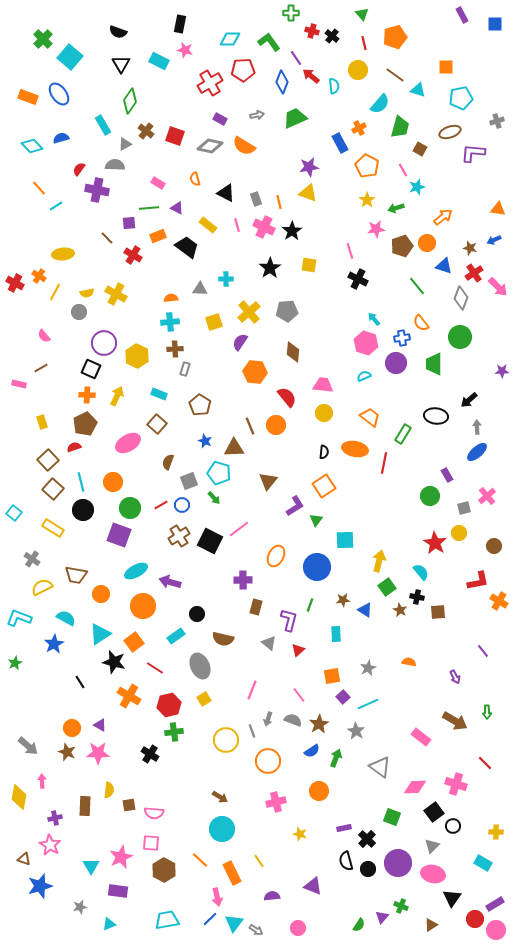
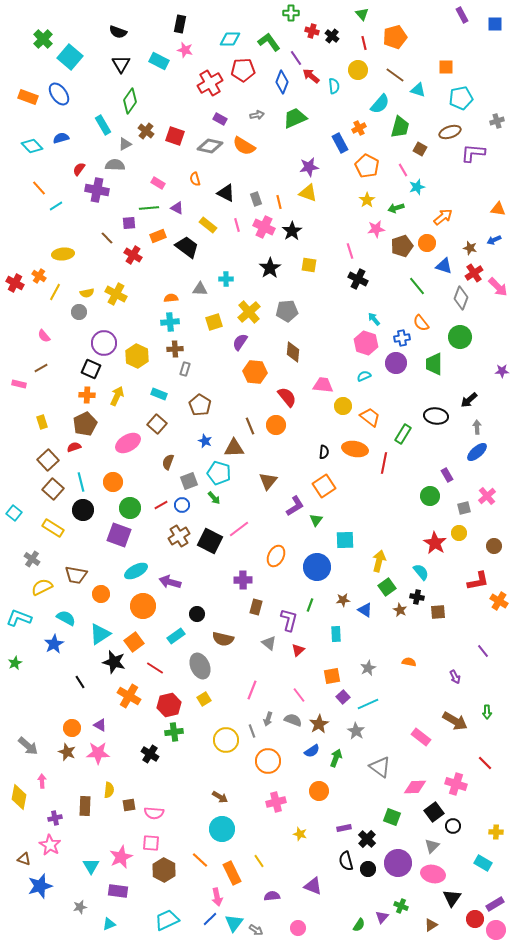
yellow circle at (324, 413): moved 19 px right, 7 px up
cyan trapezoid at (167, 920): rotated 15 degrees counterclockwise
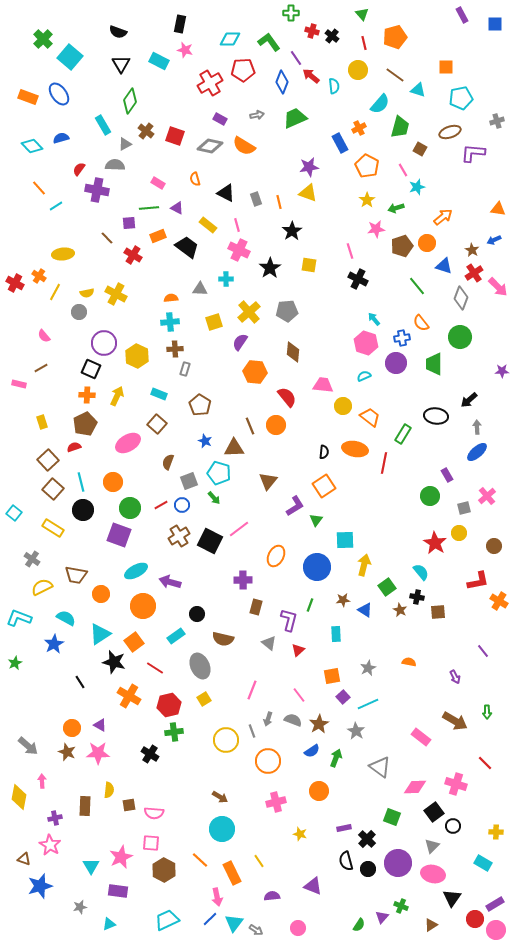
pink cross at (264, 227): moved 25 px left, 23 px down
brown star at (470, 248): moved 2 px right, 2 px down; rotated 16 degrees clockwise
yellow arrow at (379, 561): moved 15 px left, 4 px down
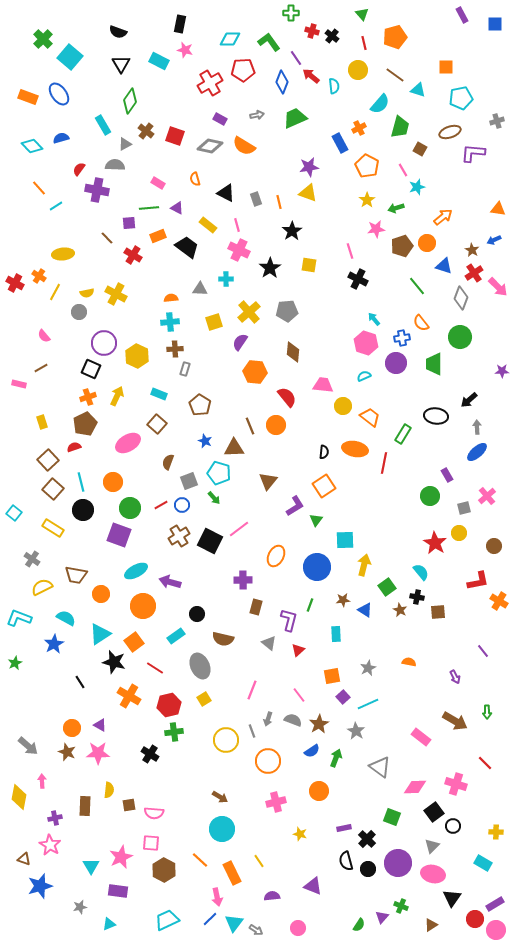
orange cross at (87, 395): moved 1 px right, 2 px down; rotated 21 degrees counterclockwise
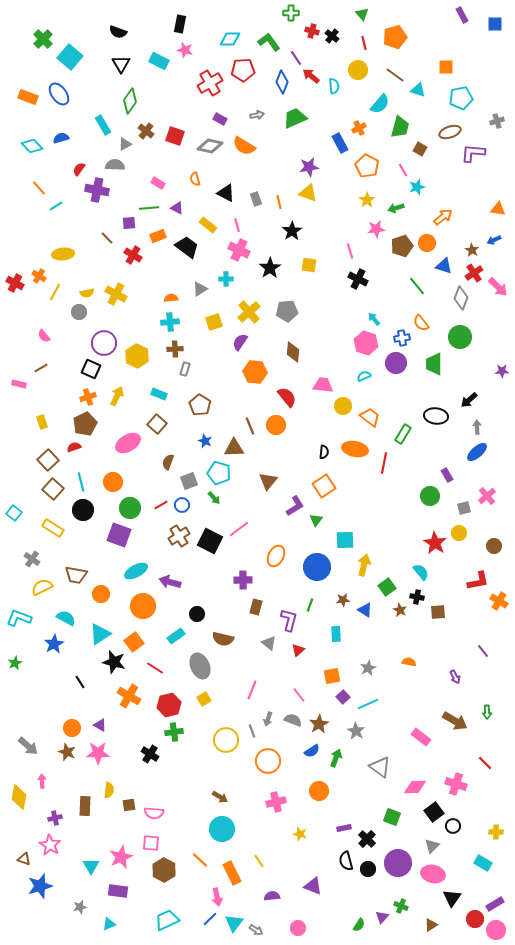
gray triangle at (200, 289): rotated 35 degrees counterclockwise
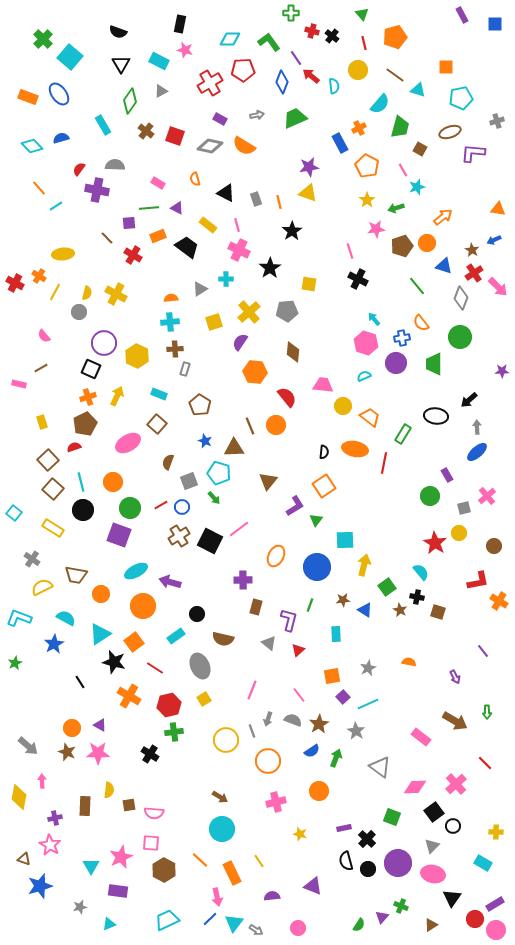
gray triangle at (125, 144): moved 36 px right, 53 px up
yellow square at (309, 265): moved 19 px down
yellow semicircle at (87, 293): rotated 64 degrees counterclockwise
blue circle at (182, 505): moved 2 px down
brown square at (438, 612): rotated 21 degrees clockwise
pink cross at (456, 784): rotated 30 degrees clockwise
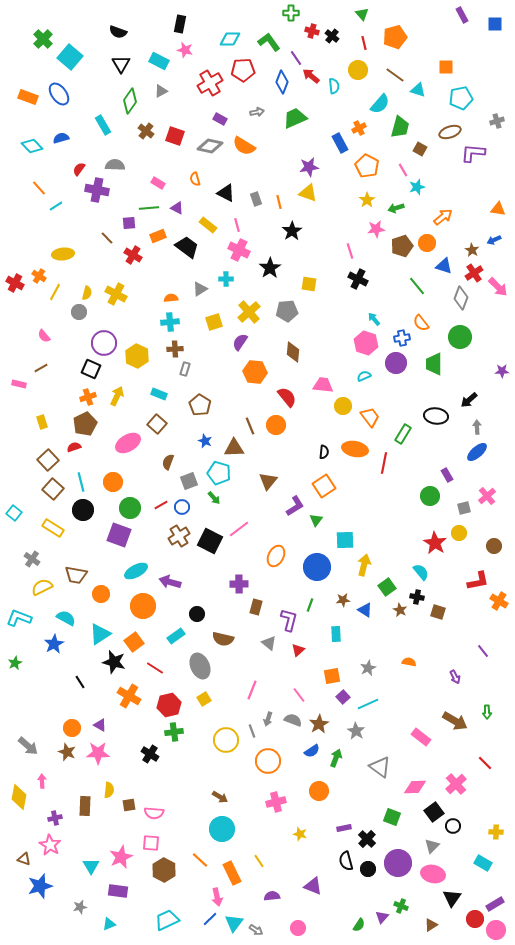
gray arrow at (257, 115): moved 3 px up
orange trapezoid at (370, 417): rotated 15 degrees clockwise
purple cross at (243, 580): moved 4 px left, 4 px down
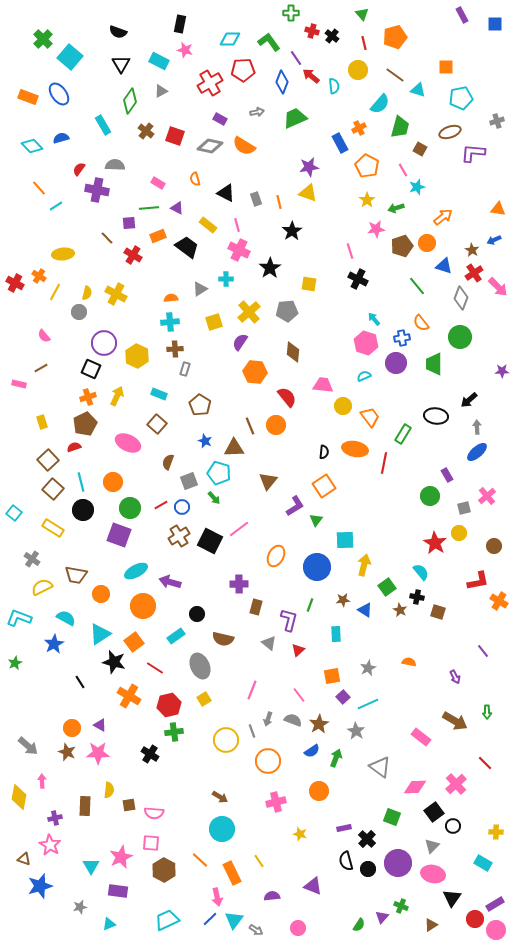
pink ellipse at (128, 443): rotated 55 degrees clockwise
cyan triangle at (234, 923): moved 3 px up
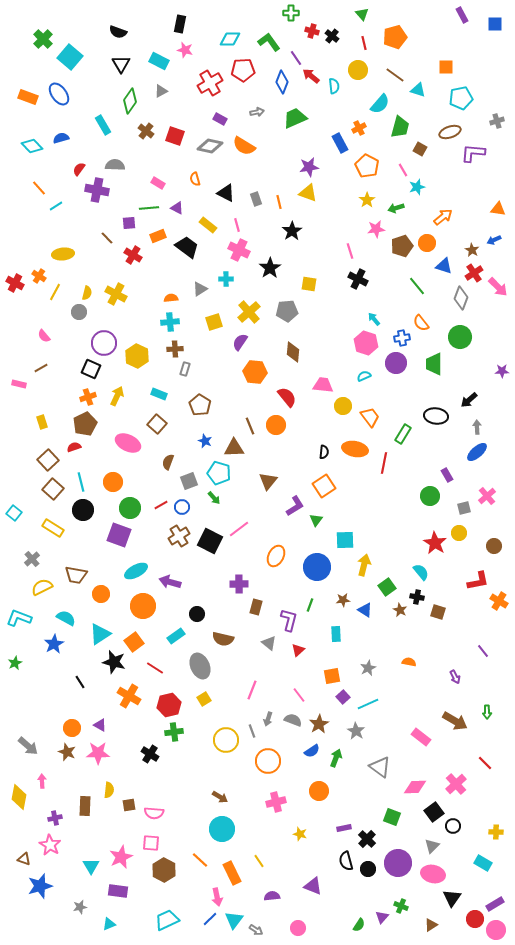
gray cross at (32, 559): rotated 14 degrees clockwise
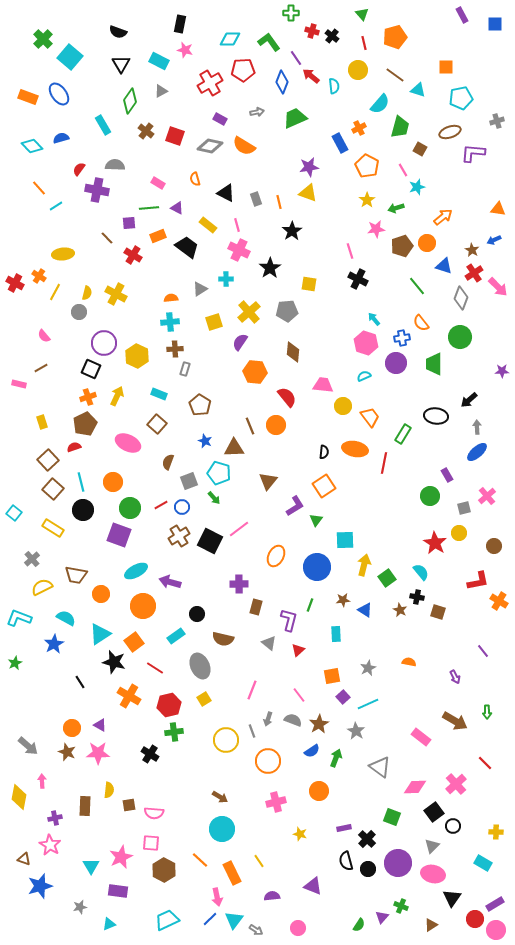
green square at (387, 587): moved 9 px up
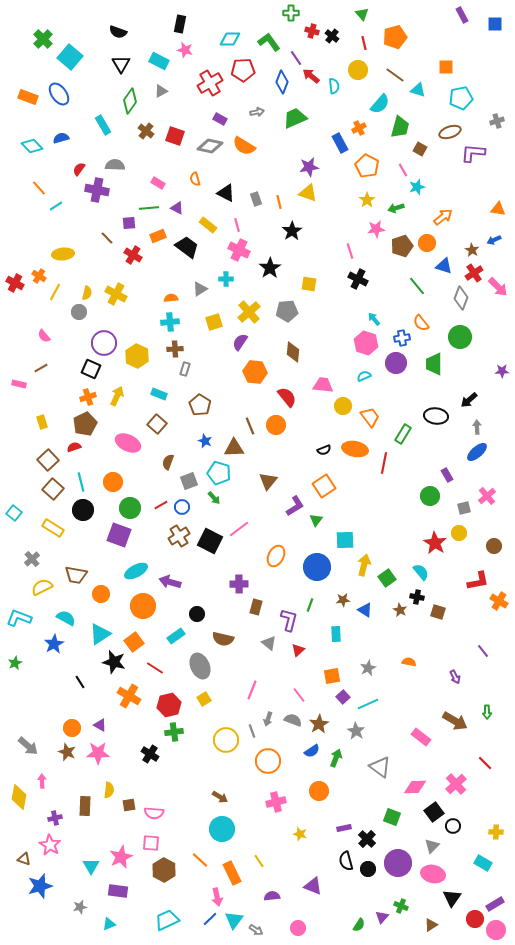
black semicircle at (324, 452): moved 2 px up; rotated 64 degrees clockwise
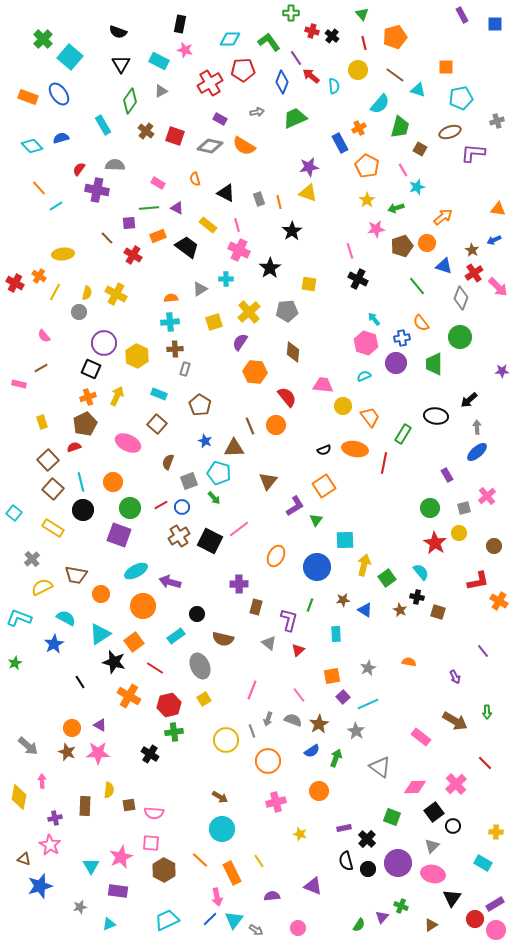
gray rectangle at (256, 199): moved 3 px right
green circle at (430, 496): moved 12 px down
